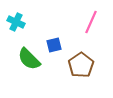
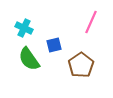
cyan cross: moved 8 px right, 6 px down
green semicircle: rotated 10 degrees clockwise
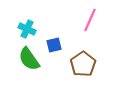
pink line: moved 1 px left, 2 px up
cyan cross: moved 3 px right, 1 px down
brown pentagon: moved 2 px right, 1 px up
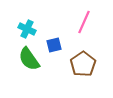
pink line: moved 6 px left, 2 px down
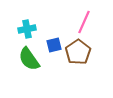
cyan cross: rotated 36 degrees counterclockwise
brown pentagon: moved 5 px left, 12 px up
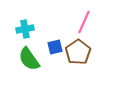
cyan cross: moved 2 px left
blue square: moved 1 px right, 2 px down
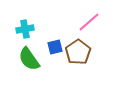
pink line: moved 5 px right; rotated 25 degrees clockwise
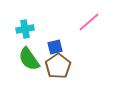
brown pentagon: moved 20 px left, 14 px down
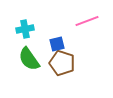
pink line: moved 2 px left, 1 px up; rotated 20 degrees clockwise
blue square: moved 2 px right, 3 px up
brown pentagon: moved 4 px right, 3 px up; rotated 20 degrees counterclockwise
